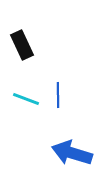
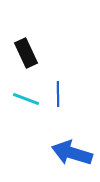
black rectangle: moved 4 px right, 8 px down
blue line: moved 1 px up
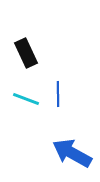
blue arrow: rotated 12 degrees clockwise
